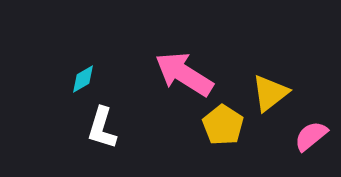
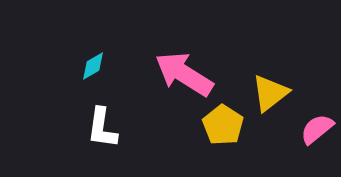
cyan diamond: moved 10 px right, 13 px up
white L-shape: rotated 9 degrees counterclockwise
pink semicircle: moved 6 px right, 7 px up
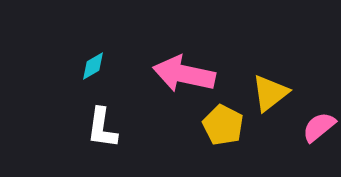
pink arrow: rotated 20 degrees counterclockwise
yellow pentagon: rotated 6 degrees counterclockwise
pink semicircle: moved 2 px right, 2 px up
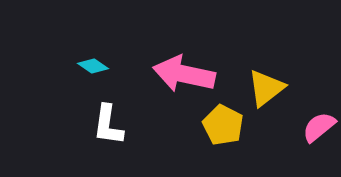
cyan diamond: rotated 64 degrees clockwise
yellow triangle: moved 4 px left, 5 px up
white L-shape: moved 6 px right, 3 px up
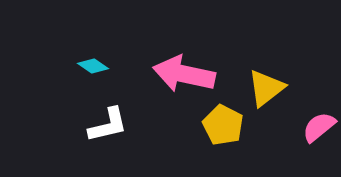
white L-shape: rotated 111 degrees counterclockwise
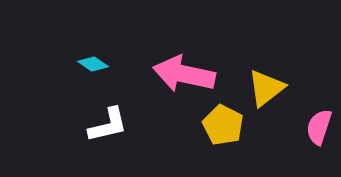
cyan diamond: moved 2 px up
pink semicircle: rotated 33 degrees counterclockwise
